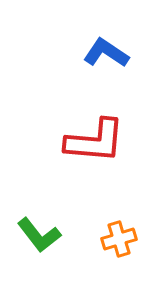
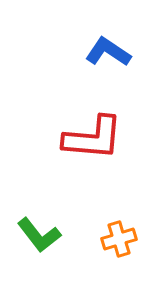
blue L-shape: moved 2 px right, 1 px up
red L-shape: moved 2 px left, 3 px up
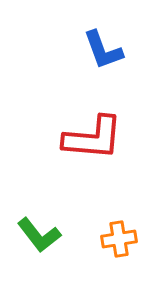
blue L-shape: moved 5 px left, 2 px up; rotated 144 degrees counterclockwise
orange cross: rotated 8 degrees clockwise
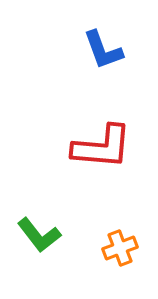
red L-shape: moved 9 px right, 9 px down
orange cross: moved 1 px right, 9 px down; rotated 12 degrees counterclockwise
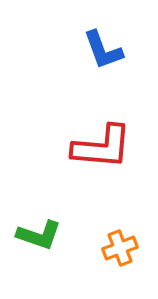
green L-shape: rotated 33 degrees counterclockwise
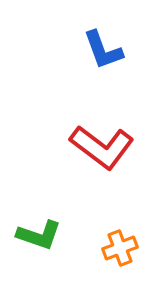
red L-shape: rotated 32 degrees clockwise
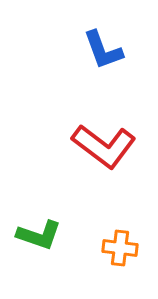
red L-shape: moved 2 px right, 1 px up
orange cross: rotated 28 degrees clockwise
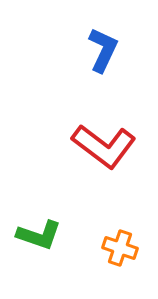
blue L-shape: rotated 135 degrees counterclockwise
orange cross: rotated 12 degrees clockwise
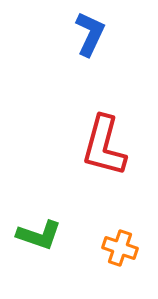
blue L-shape: moved 13 px left, 16 px up
red L-shape: rotated 68 degrees clockwise
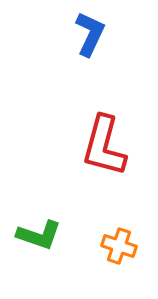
orange cross: moved 1 px left, 2 px up
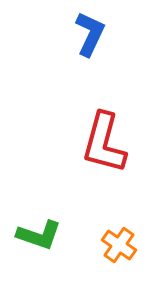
red L-shape: moved 3 px up
orange cross: moved 1 px up; rotated 16 degrees clockwise
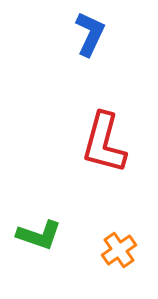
orange cross: moved 5 px down; rotated 20 degrees clockwise
